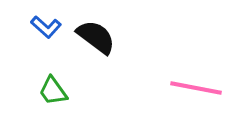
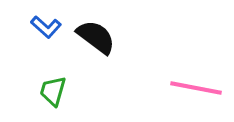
green trapezoid: rotated 52 degrees clockwise
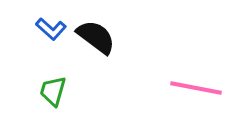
blue L-shape: moved 5 px right, 2 px down
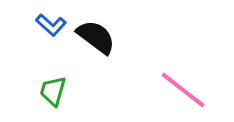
blue L-shape: moved 4 px up
pink line: moved 13 px left, 2 px down; rotated 27 degrees clockwise
